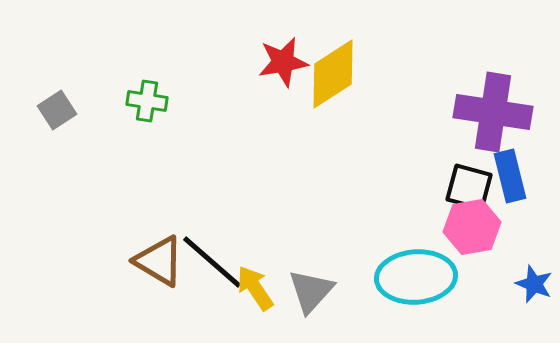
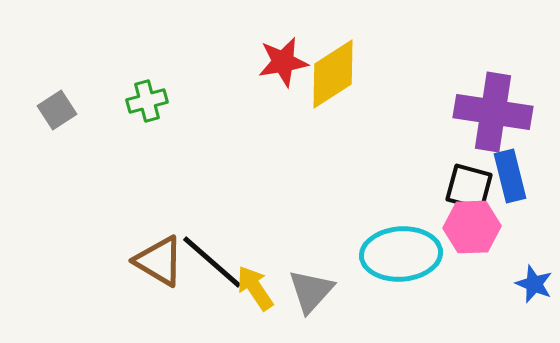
green cross: rotated 24 degrees counterclockwise
pink hexagon: rotated 8 degrees clockwise
cyan ellipse: moved 15 px left, 23 px up
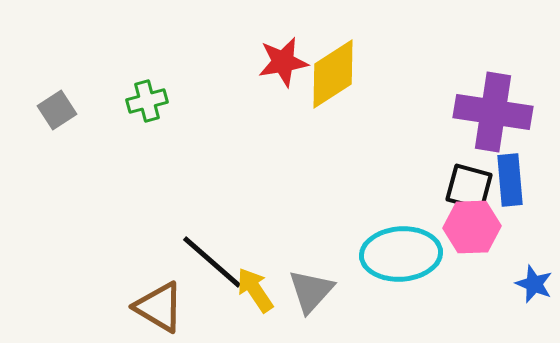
blue rectangle: moved 4 px down; rotated 9 degrees clockwise
brown triangle: moved 46 px down
yellow arrow: moved 2 px down
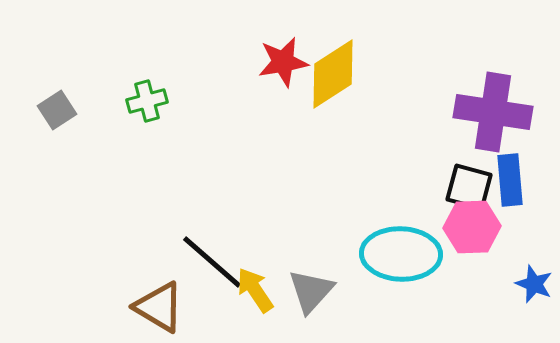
cyan ellipse: rotated 6 degrees clockwise
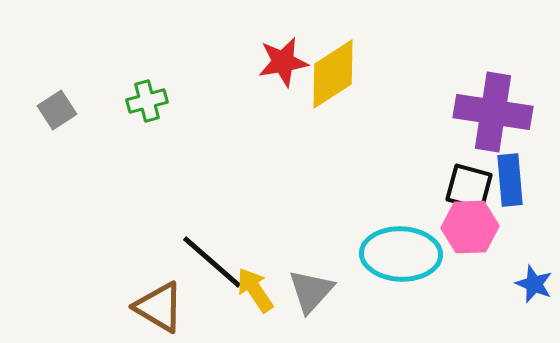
pink hexagon: moved 2 px left
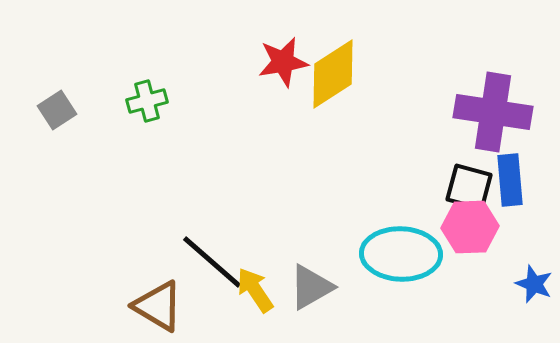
gray triangle: moved 4 px up; rotated 18 degrees clockwise
brown triangle: moved 1 px left, 1 px up
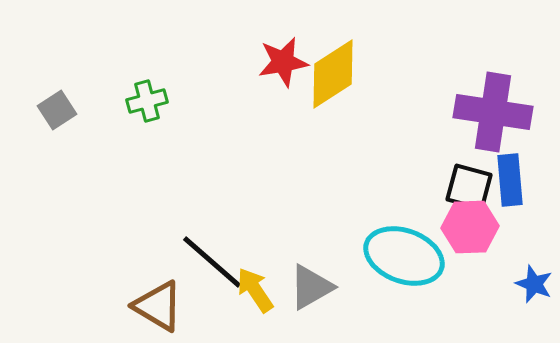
cyan ellipse: moved 3 px right, 2 px down; rotated 18 degrees clockwise
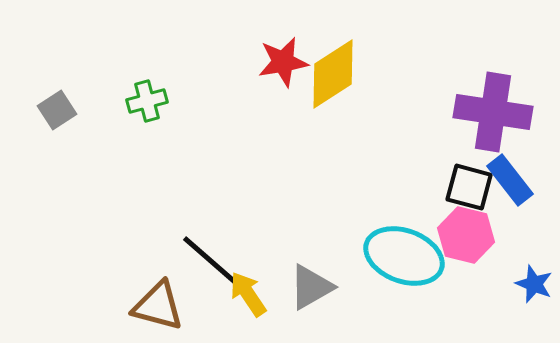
blue rectangle: rotated 33 degrees counterclockwise
pink hexagon: moved 4 px left, 8 px down; rotated 16 degrees clockwise
yellow arrow: moved 7 px left, 4 px down
brown triangle: rotated 16 degrees counterclockwise
